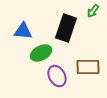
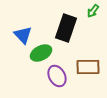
blue triangle: moved 4 px down; rotated 42 degrees clockwise
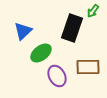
black rectangle: moved 6 px right
blue triangle: moved 4 px up; rotated 30 degrees clockwise
green ellipse: rotated 10 degrees counterclockwise
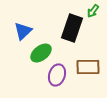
purple ellipse: moved 1 px up; rotated 45 degrees clockwise
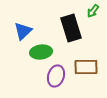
black rectangle: moved 1 px left; rotated 36 degrees counterclockwise
green ellipse: moved 1 px up; rotated 30 degrees clockwise
brown rectangle: moved 2 px left
purple ellipse: moved 1 px left, 1 px down
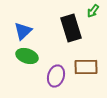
green ellipse: moved 14 px left, 4 px down; rotated 25 degrees clockwise
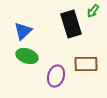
black rectangle: moved 4 px up
brown rectangle: moved 3 px up
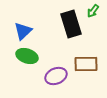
purple ellipse: rotated 50 degrees clockwise
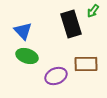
blue triangle: rotated 30 degrees counterclockwise
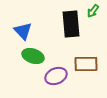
black rectangle: rotated 12 degrees clockwise
green ellipse: moved 6 px right
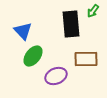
green ellipse: rotated 70 degrees counterclockwise
brown rectangle: moved 5 px up
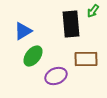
blue triangle: rotated 42 degrees clockwise
